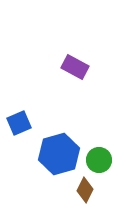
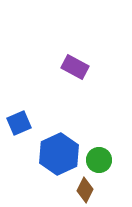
blue hexagon: rotated 9 degrees counterclockwise
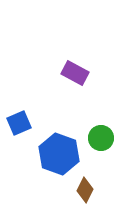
purple rectangle: moved 6 px down
blue hexagon: rotated 15 degrees counterclockwise
green circle: moved 2 px right, 22 px up
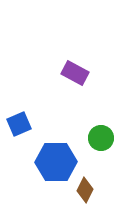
blue square: moved 1 px down
blue hexagon: moved 3 px left, 8 px down; rotated 21 degrees counterclockwise
